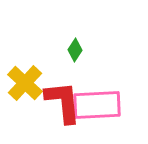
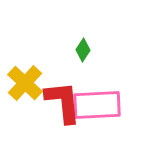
green diamond: moved 8 px right
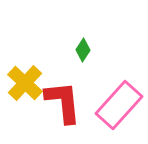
pink rectangle: moved 22 px right; rotated 45 degrees counterclockwise
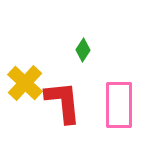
pink rectangle: rotated 42 degrees counterclockwise
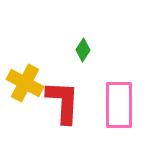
yellow cross: rotated 15 degrees counterclockwise
red L-shape: rotated 9 degrees clockwise
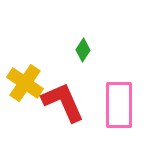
yellow cross: rotated 6 degrees clockwise
red L-shape: rotated 27 degrees counterclockwise
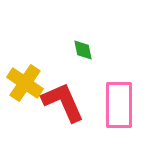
green diamond: rotated 45 degrees counterclockwise
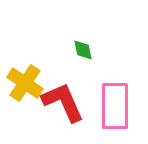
pink rectangle: moved 4 px left, 1 px down
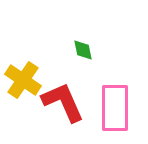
yellow cross: moved 2 px left, 3 px up
pink rectangle: moved 2 px down
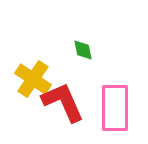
yellow cross: moved 10 px right, 1 px up
